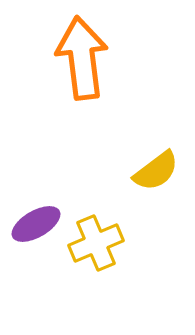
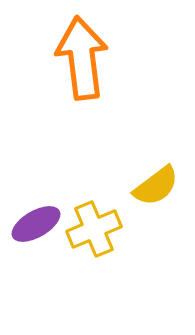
yellow semicircle: moved 15 px down
yellow cross: moved 2 px left, 14 px up
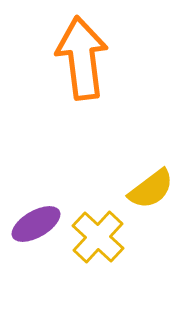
yellow semicircle: moved 5 px left, 3 px down
yellow cross: moved 4 px right, 8 px down; rotated 24 degrees counterclockwise
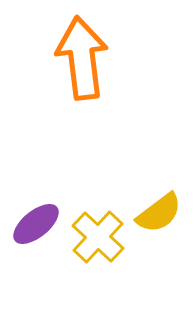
yellow semicircle: moved 8 px right, 24 px down
purple ellipse: rotated 9 degrees counterclockwise
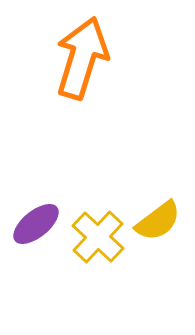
orange arrow: rotated 24 degrees clockwise
yellow semicircle: moved 1 px left, 8 px down
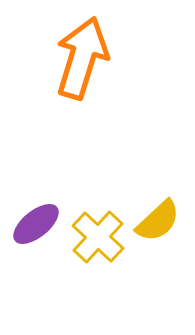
yellow semicircle: rotated 6 degrees counterclockwise
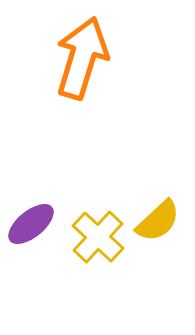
purple ellipse: moved 5 px left
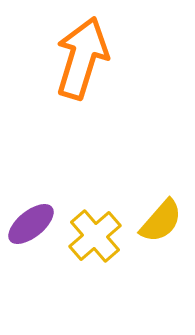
yellow semicircle: moved 3 px right; rotated 6 degrees counterclockwise
yellow cross: moved 3 px left, 1 px up; rotated 6 degrees clockwise
